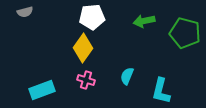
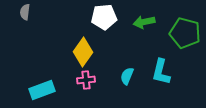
gray semicircle: rotated 112 degrees clockwise
white pentagon: moved 12 px right
green arrow: moved 1 px down
yellow diamond: moved 4 px down
pink cross: rotated 24 degrees counterclockwise
cyan L-shape: moved 19 px up
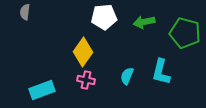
pink cross: rotated 18 degrees clockwise
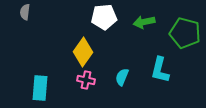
cyan L-shape: moved 1 px left, 2 px up
cyan semicircle: moved 5 px left, 1 px down
cyan rectangle: moved 2 px left, 2 px up; rotated 65 degrees counterclockwise
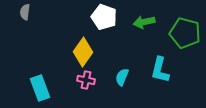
white pentagon: rotated 25 degrees clockwise
cyan rectangle: rotated 25 degrees counterclockwise
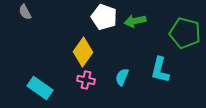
gray semicircle: rotated 35 degrees counterclockwise
green arrow: moved 9 px left, 1 px up
cyan rectangle: rotated 35 degrees counterclockwise
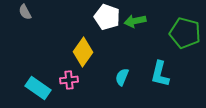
white pentagon: moved 3 px right
cyan L-shape: moved 4 px down
pink cross: moved 17 px left; rotated 18 degrees counterclockwise
cyan rectangle: moved 2 px left
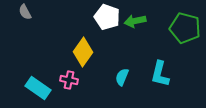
green pentagon: moved 5 px up
pink cross: rotated 18 degrees clockwise
